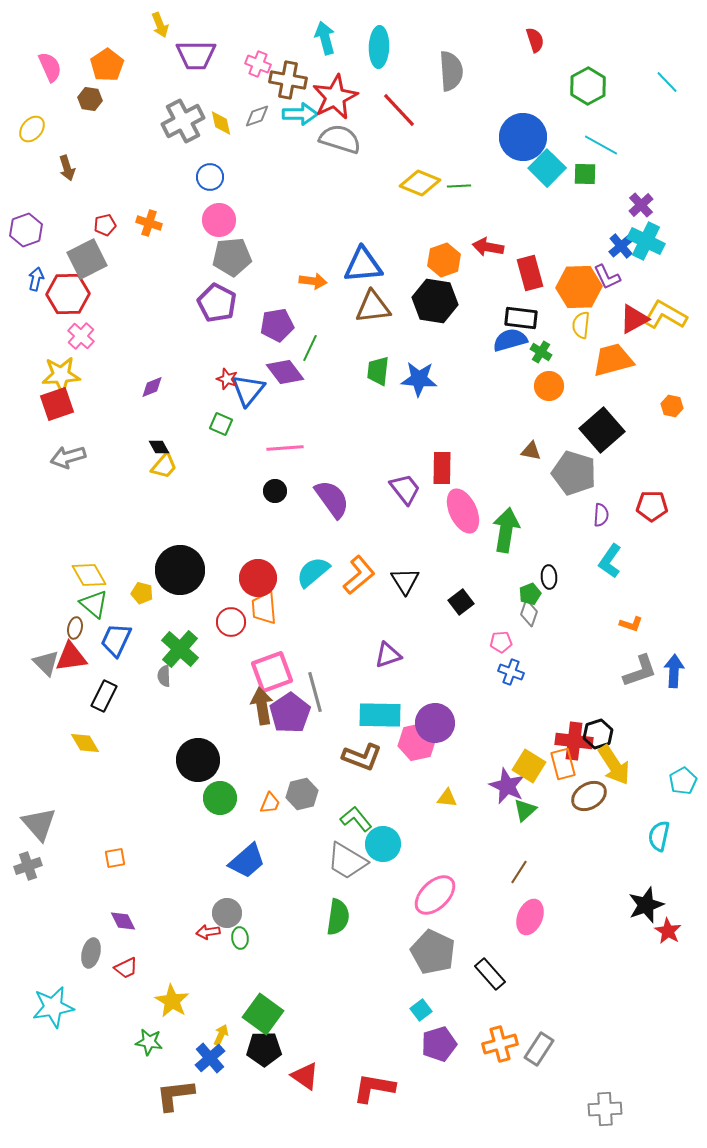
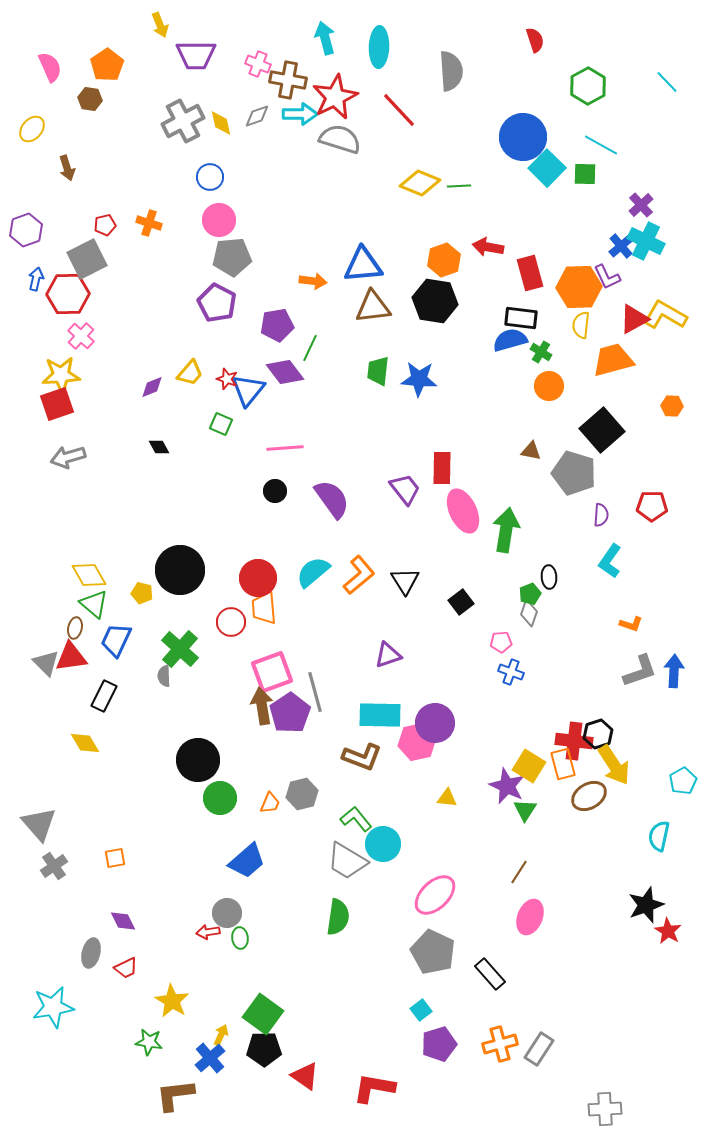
orange hexagon at (672, 406): rotated 10 degrees counterclockwise
yellow trapezoid at (164, 466): moved 26 px right, 93 px up
green triangle at (525, 810): rotated 15 degrees counterclockwise
gray cross at (28, 866): moved 26 px right; rotated 16 degrees counterclockwise
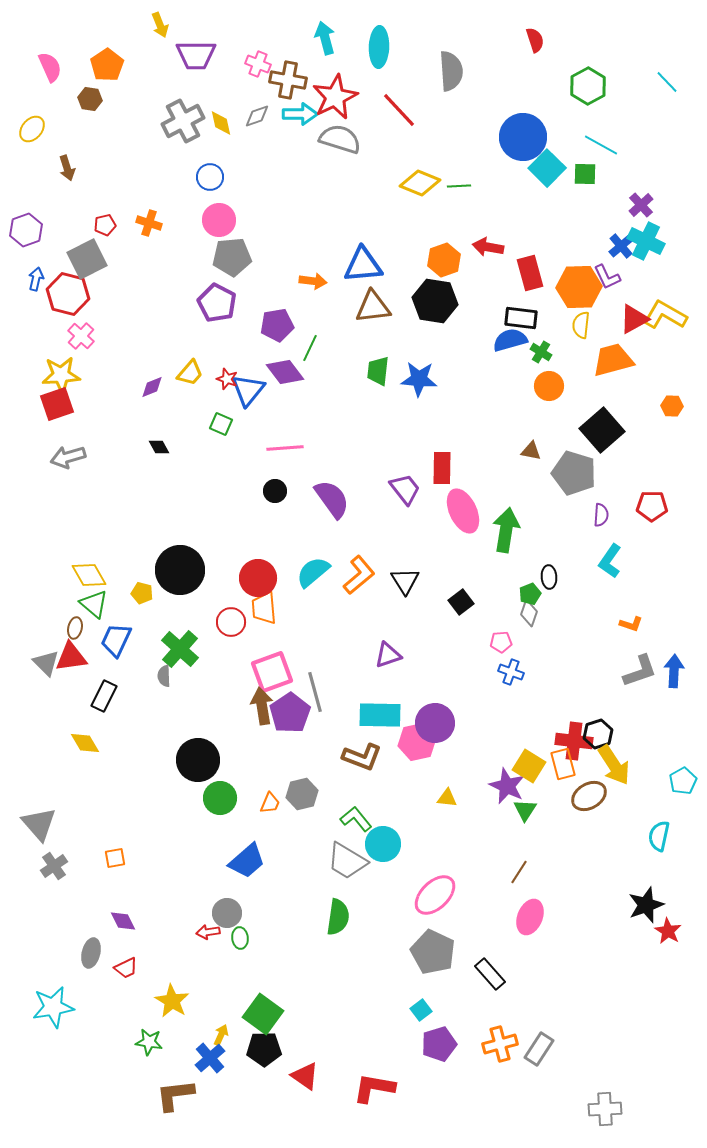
red hexagon at (68, 294): rotated 15 degrees clockwise
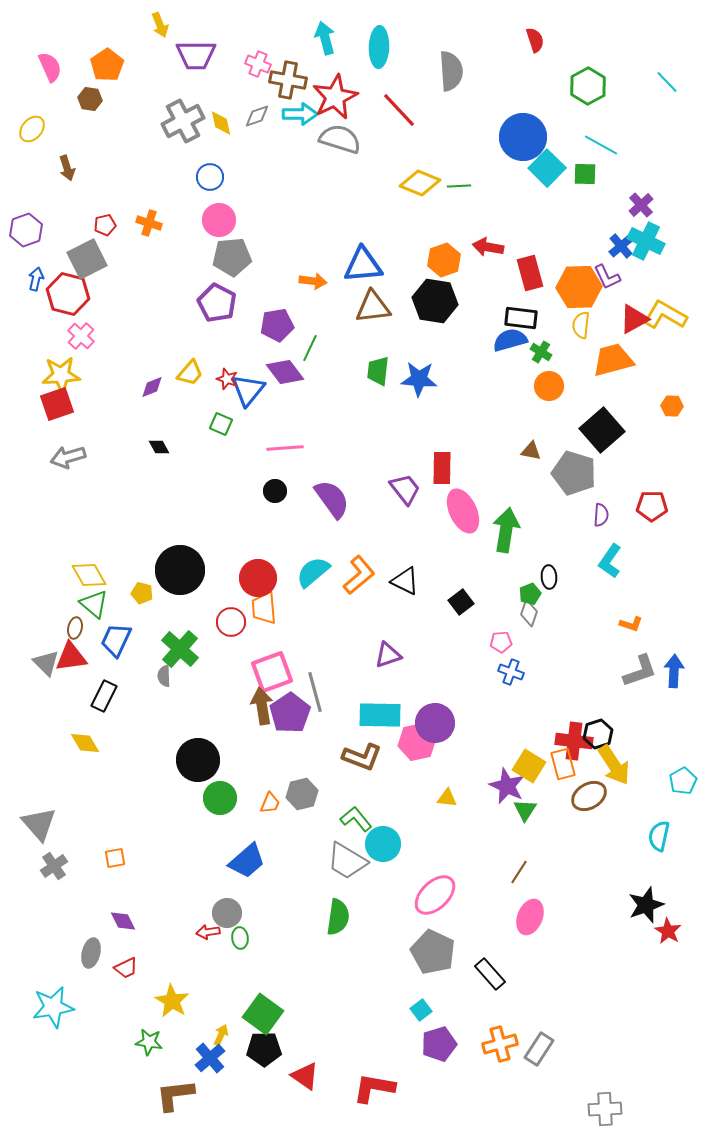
black triangle at (405, 581): rotated 32 degrees counterclockwise
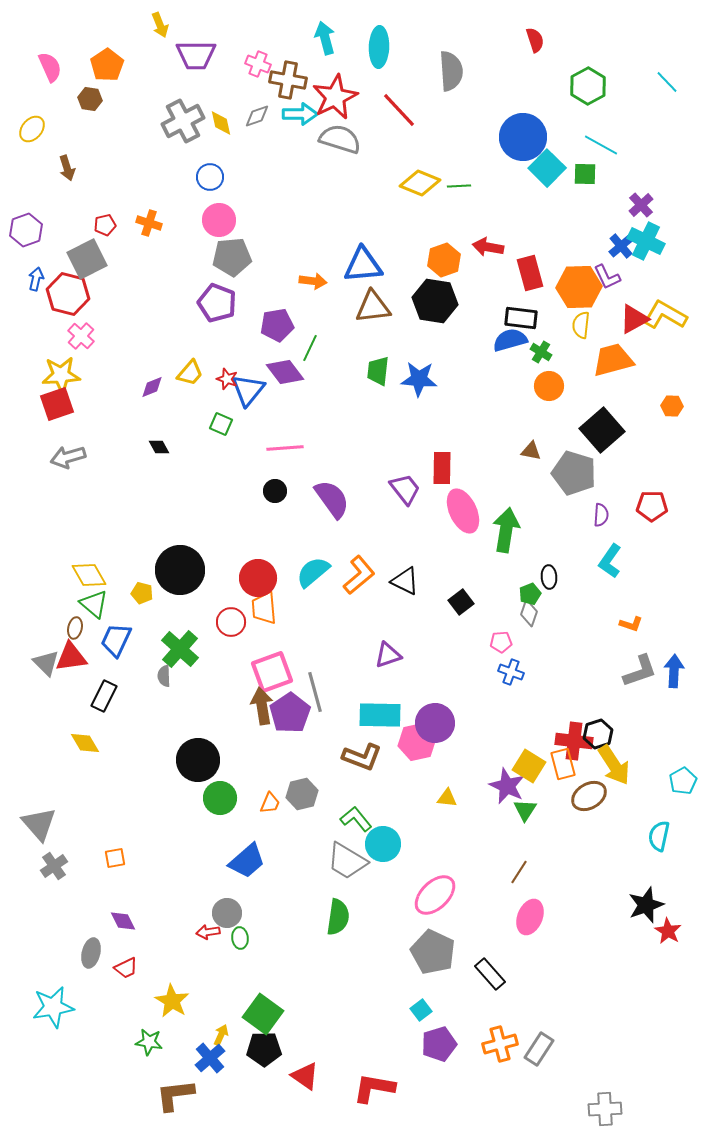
purple pentagon at (217, 303): rotated 6 degrees counterclockwise
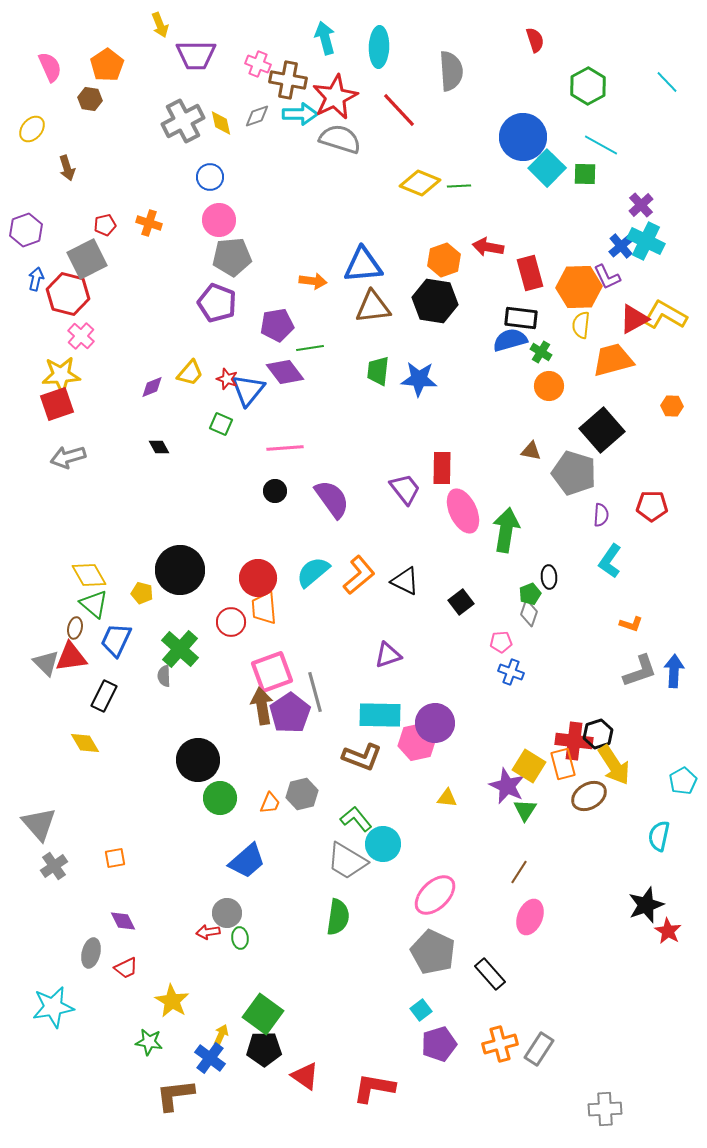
green line at (310, 348): rotated 56 degrees clockwise
blue cross at (210, 1058): rotated 12 degrees counterclockwise
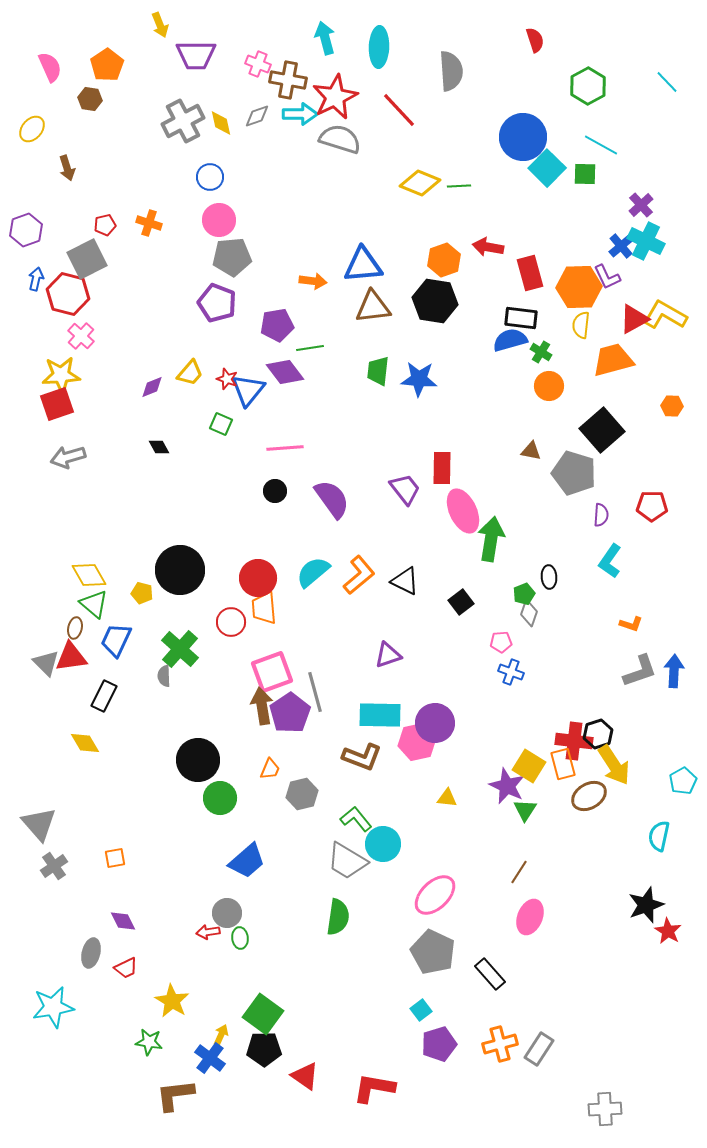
green arrow at (506, 530): moved 15 px left, 9 px down
green pentagon at (530, 594): moved 6 px left
orange trapezoid at (270, 803): moved 34 px up
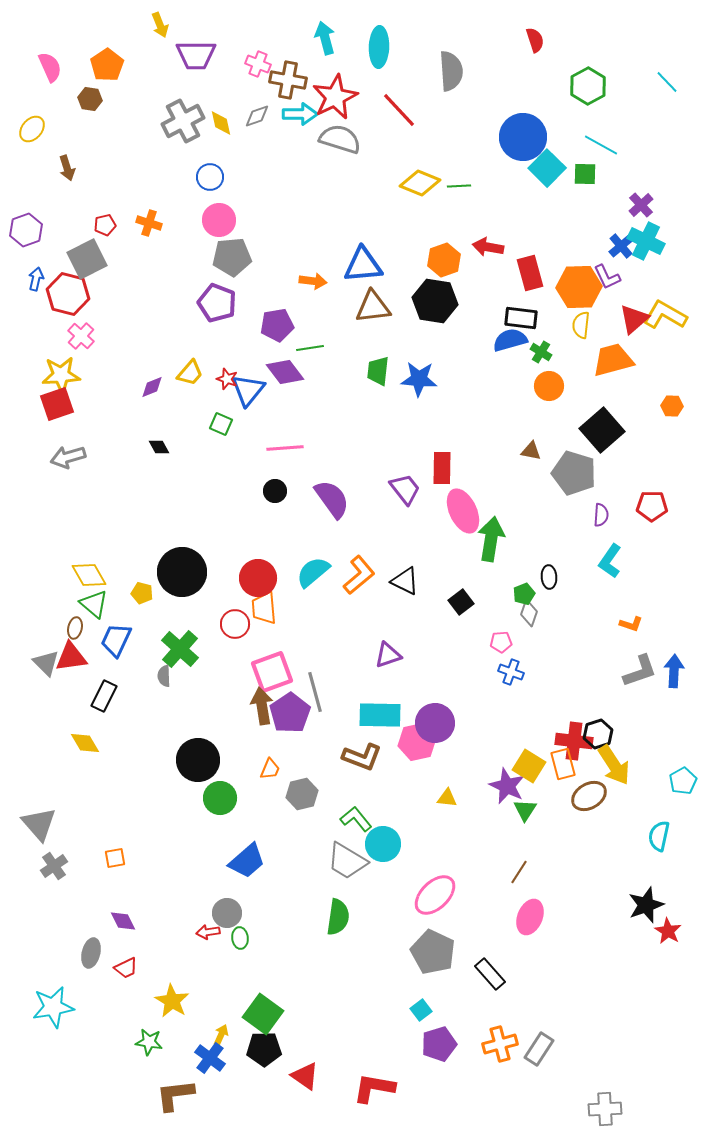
red triangle at (634, 319): rotated 12 degrees counterclockwise
black circle at (180, 570): moved 2 px right, 2 px down
red circle at (231, 622): moved 4 px right, 2 px down
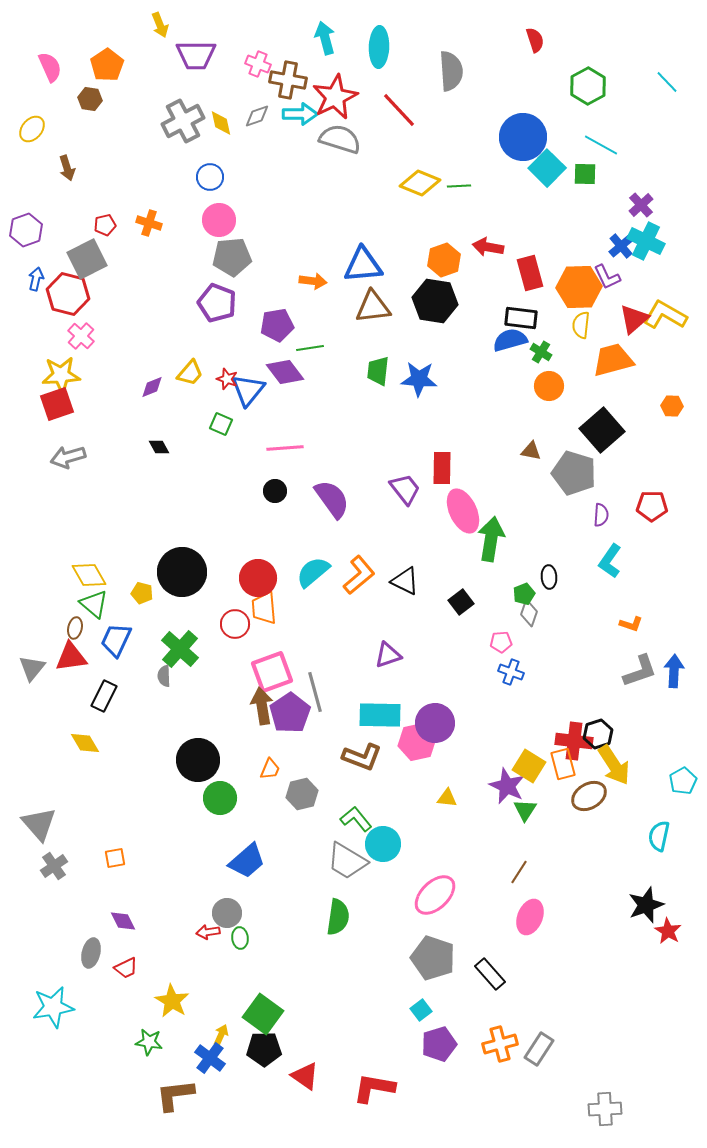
gray triangle at (46, 663): moved 14 px left, 5 px down; rotated 24 degrees clockwise
gray pentagon at (433, 952): moved 6 px down; rotated 6 degrees counterclockwise
